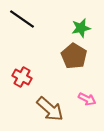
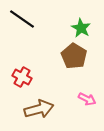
green star: rotated 30 degrees counterclockwise
brown arrow: moved 11 px left; rotated 56 degrees counterclockwise
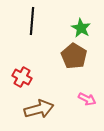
black line: moved 10 px right, 2 px down; rotated 60 degrees clockwise
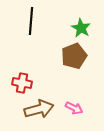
black line: moved 1 px left
brown pentagon: rotated 20 degrees clockwise
red cross: moved 6 px down; rotated 18 degrees counterclockwise
pink arrow: moved 13 px left, 9 px down
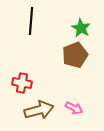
brown pentagon: moved 1 px right, 1 px up
brown arrow: moved 1 px down
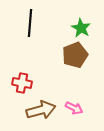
black line: moved 1 px left, 2 px down
brown arrow: moved 2 px right
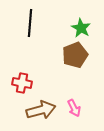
pink arrow: rotated 36 degrees clockwise
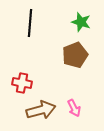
green star: moved 6 px up; rotated 12 degrees counterclockwise
